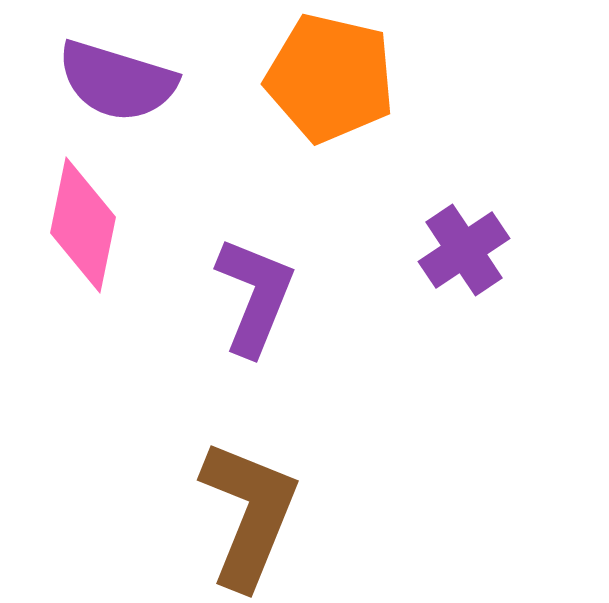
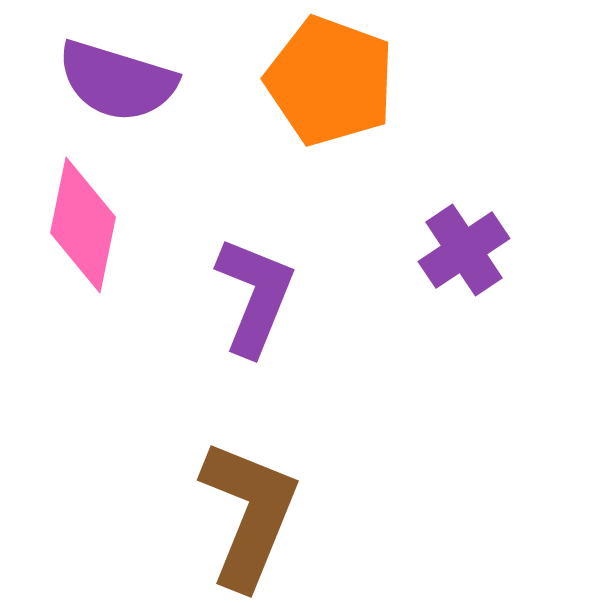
orange pentagon: moved 3 px down; rotated 7 degrees clockwise
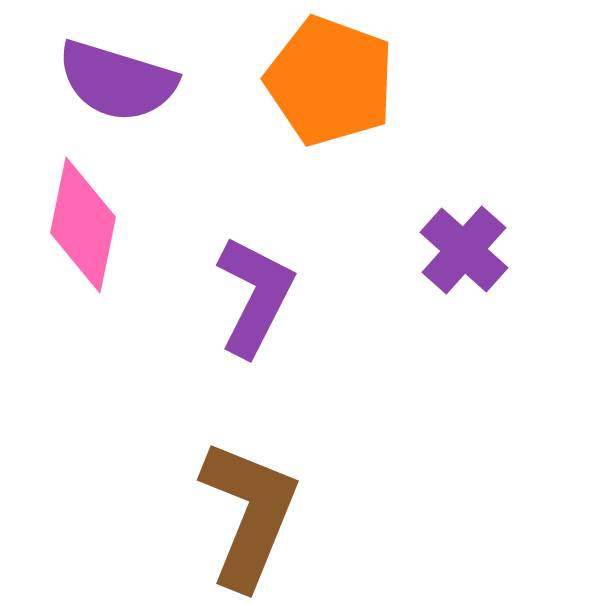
purple cross: rotated 14 degrees counterclockwise
purple L-shape: rotated 5 degrees clockwise
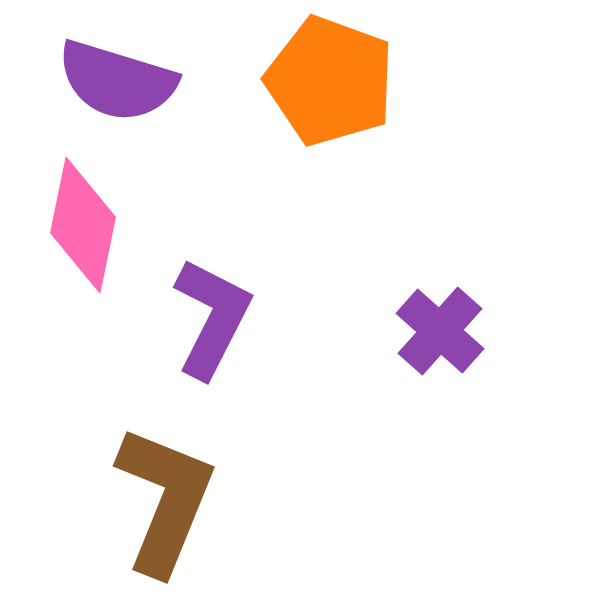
purple cross: moved 24 px left, 81 px down
purple L-shape: moved 43 px left, 22 px down
brown L-shape: moved 84 px left, 14 px up
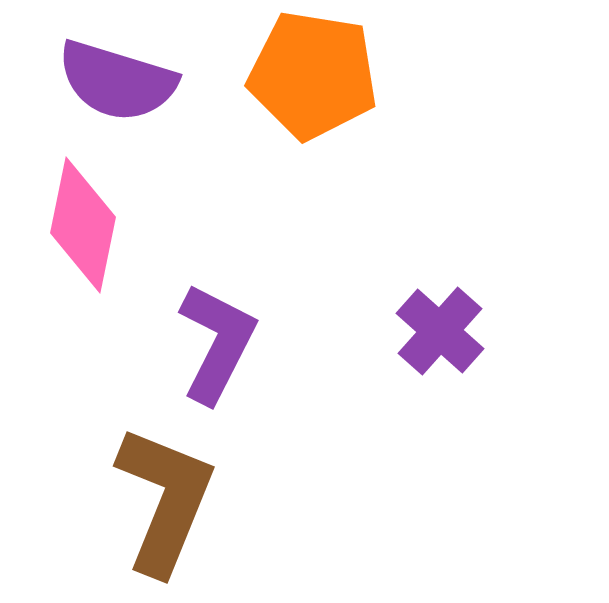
orange pentagon: moved 17 px left, 6 px up; rotated 11 degrees counterclockwise
purple L-shape: moved 5 px right, 25 px down
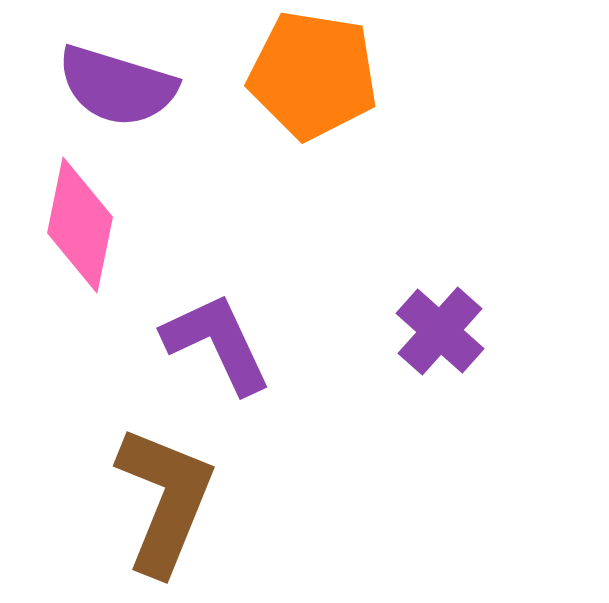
purple semicircle: moved 5 px down
pink diamond: moved 3 px left
purple L-shape: rotated 52 degrees counterclockwise
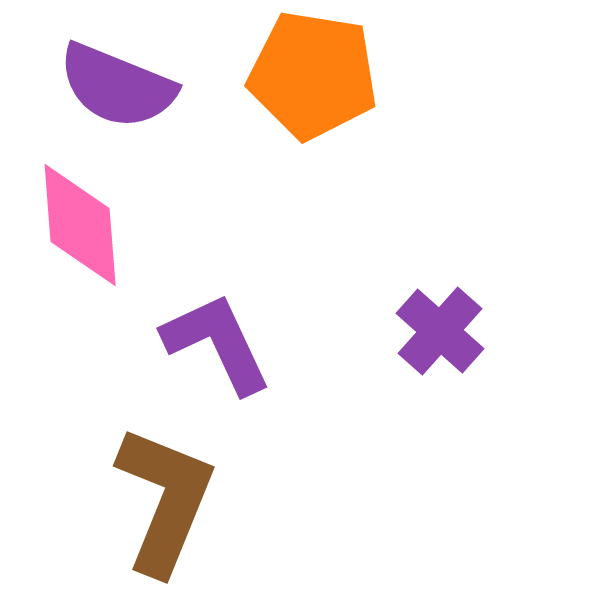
purple semicircle: rotated 5 degrees clockwise
pink diamond: rotated 16 degrees counterclockwise
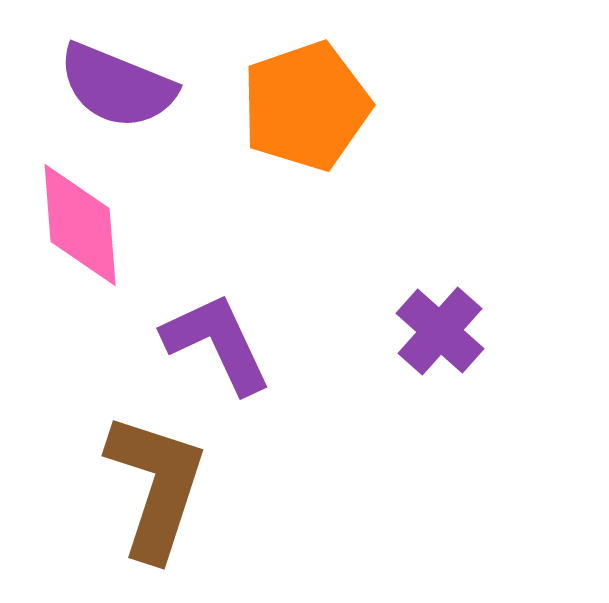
orange pentagon: moved 7 px left, 31 px down; rotated 28 degrees counterclockwise
brown L-shape: moved 9 px left, 14 px up; rotated 4 degrees counterclockwise
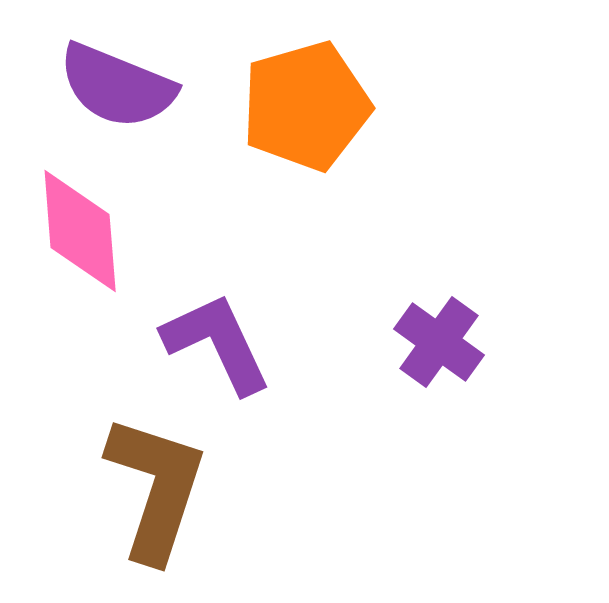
orange pentagon: rotated 3 degrees clockwise
pink diamond: moved 6 px down
purple cross: moved 1 px left, 11 px down; rotated 6 degrees counterclockwise
brown L-shape: moved 2 px down
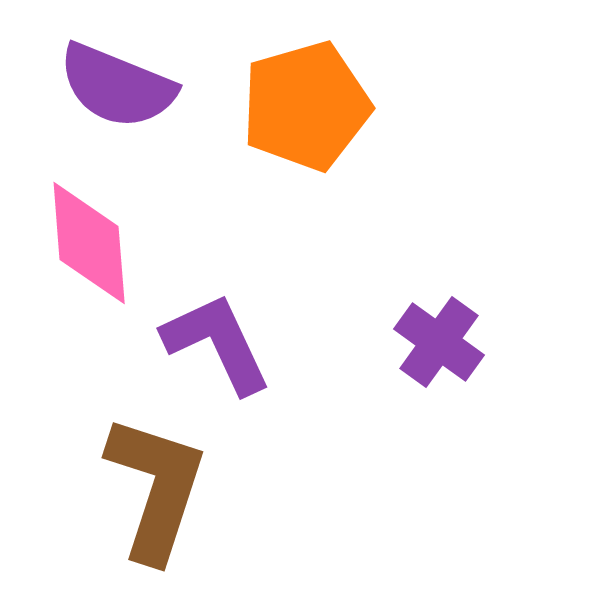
pink diamond: moved 9 px right, 12 px down
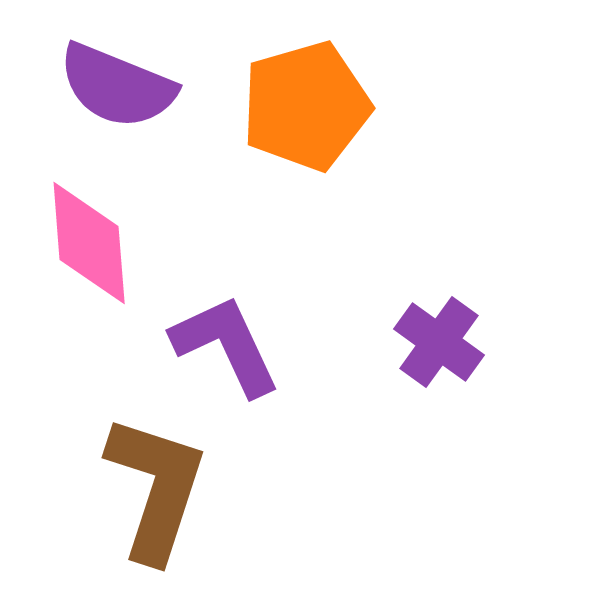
purple L-shape: moved 9 px right, 2 px down
